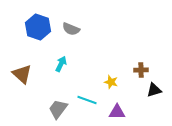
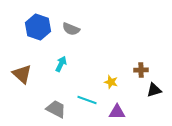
gray trapezoid: moved 2 px left; rotated 80 degrees clockwise
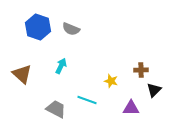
cyan arrow: moved 2 px down
yellow star: moved 1 px up
black triangle: rotated 28 degrees counterclockwise
purple triangle: moved 14 px right, 4 px up
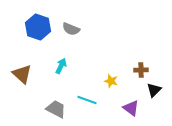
purple triangle: rotated 36 degrees clockwise
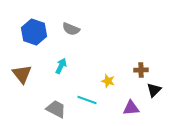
blue hexagon: moved 4 px left, 5 px down
brown triangle: rotated 10 degrees clockwise
yellow star: moved 3 px left
purple triangle: rotated 42 degrees counterclockwise
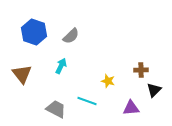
gray semicircle: moved 7 px down; rotated 66 degrees counterclockwise
cyan line: moved 1 px down
